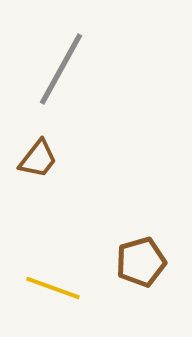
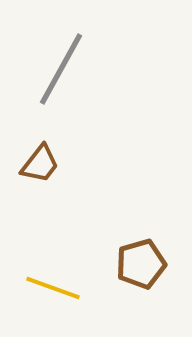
brown trapezoid: moved 2 px right, 5 px down
brown pentagon: moved 2 px down
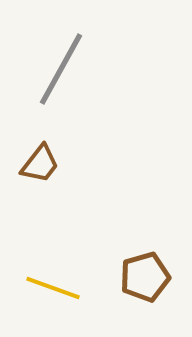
brown pentagon: moved 4 px right, 13 px down
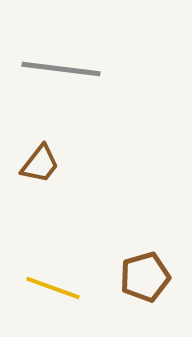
gray line: rotated 68 degrees clockwise
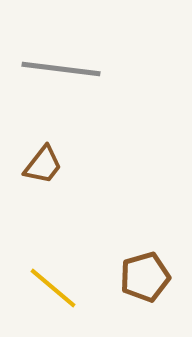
brown trapezoid: moved 3 px right, 1 px down
yellow line: rotated 20 degrees clockwise
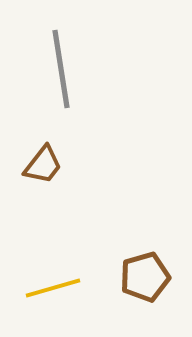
gray line: rotated 74 degrees clockwise
yellow line: rotated 56 degrees counterclockwise
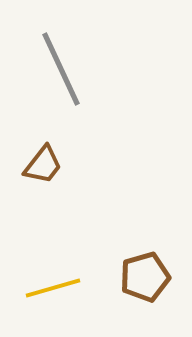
gray line: rotated 16 degrees counterclockwise
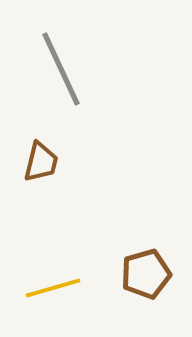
brown trapezoid: moved 2 px left, 3 px up; rotated 24 degrees counterclockwise
brown pentagon: moved 1 px right, 3 px up
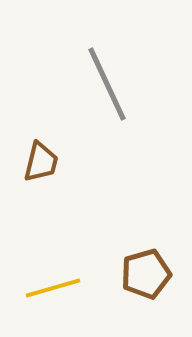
gray line: moved 46 px right, 15 px down
